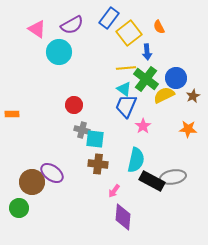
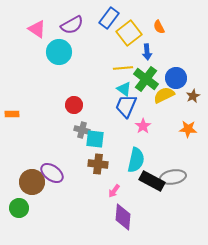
yellow line: moved 3 px left
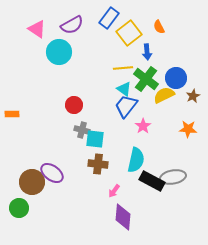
blue trapezoid: rotated 15 degrees clockwise
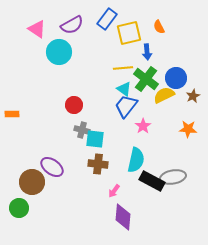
blue rectangle: moved 2 px left, 1 px down
yellow square: rotated 25 degrees clockwise
purple ellipse: moved 6 px up
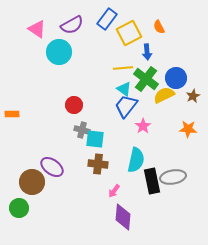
yellow square: rotated 15 degrees counterclockwise
black rectangle: rotated 50 degrees clockwise
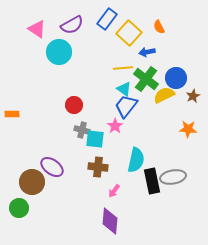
yellow square: rotated 20 degrees counterclockwise
blue arrow: rotated 84 degrees clockwise
pink star: moved 28 px left
brown cross: moved 3 px down
purple diamond: moved 13 px left, 4 px down
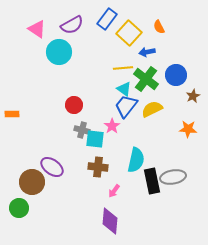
blue circle: moved 3 px up
yellow semicircle: moved 12 px left, 14 px down
pink star: moved 3 px left
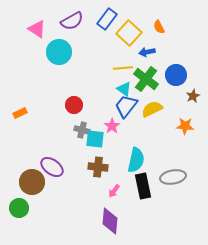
purple semicircle: moved 4 px up
orange rectangle: moved 8 px right, 1 px up; rotated 24 degrees counterclockwise
orange star: moved 3 px left, 3 px up
black rectangle: moved 9 px left, 5 px down
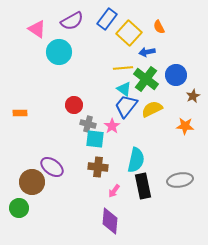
orange rectangle: rotated 24 degrees clockwise
gray cross: moved 6 px right, 6 px up
gray ellipse: moved 7 px right, 3 px down
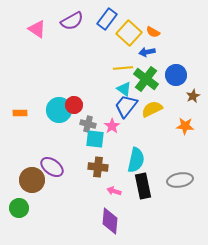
orange semicircle: moved 6 px left, 5 px down; rotated 32 degrees counterclockwise
cyan circle: moved 58 px down
brown circle: moved 2 px up
pink arrow: rotated 72 degrees clockwise
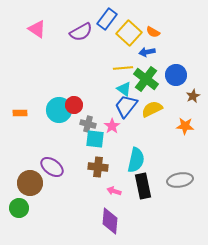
purple semicircle: moved 9 px right, 11 px down
brown circle: moved 2 px left, 3 px down
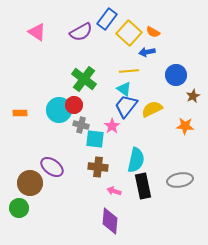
pink triangle: moved 3 px down
yellow line: moved 6 px right, 3 px down
green cross: moved 62 px left
gray cross: moved 7 px left, 1 px down
